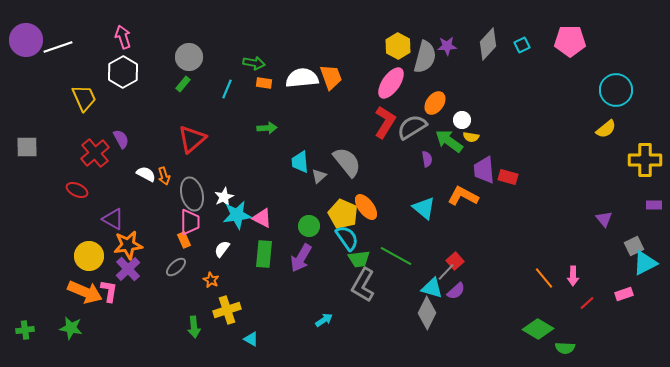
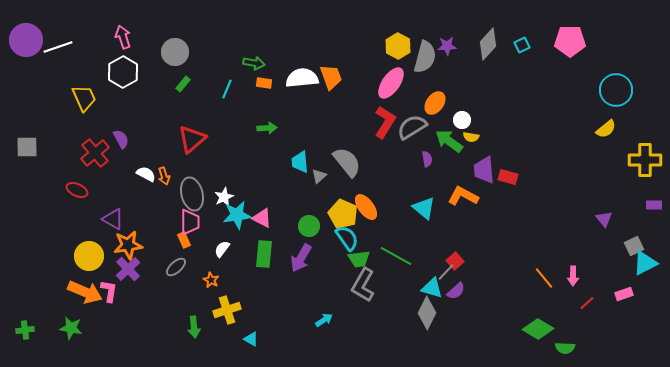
gray circle at (189, 57): moved 14 px left, 5 px up
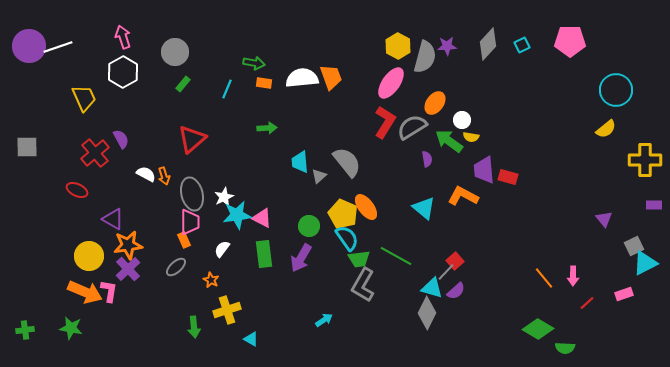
purple circle at (26, 40): moved 3 px right, 6 px down
green rectangle at (264, 254): rotated 12 degrees counterclockwise
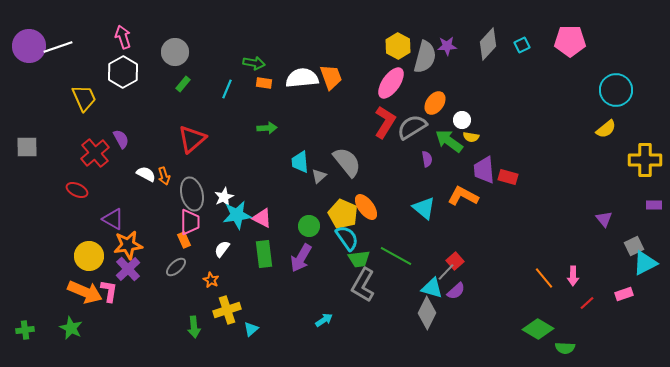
green star at (71, 328): rotated 15 degrees clockwise
cyan triangle at (251, 339): moved 10 px up; rotated 49 degrees clockwise
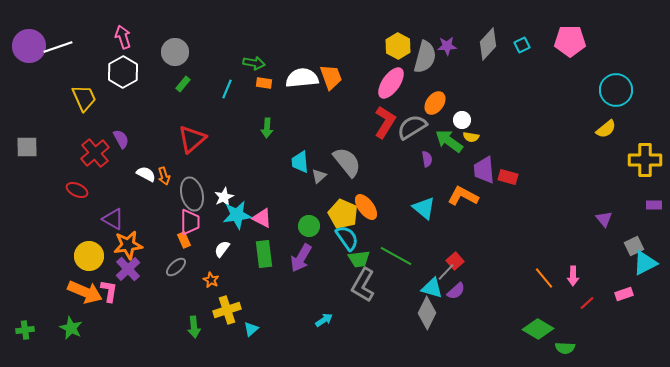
green arrow at (267, 128): rotated 96 degrees clockwise
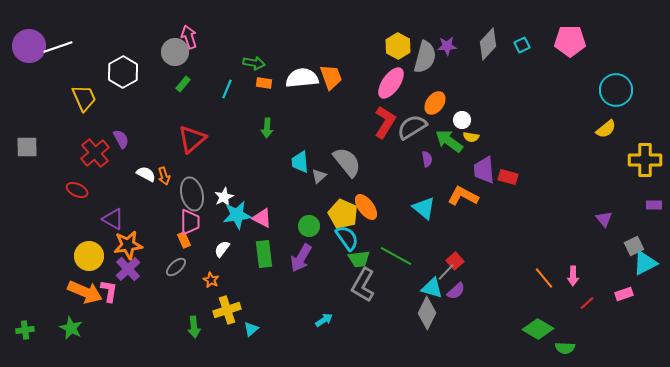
pink arrow at (123, 37): moved 66 px right
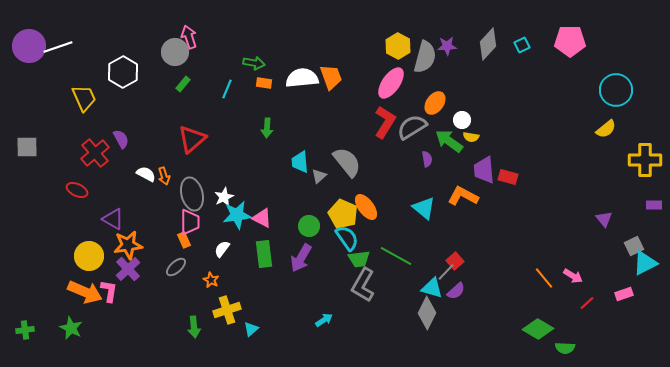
pink arrow at (573, 276): rotated 60 degrees counterclockwise
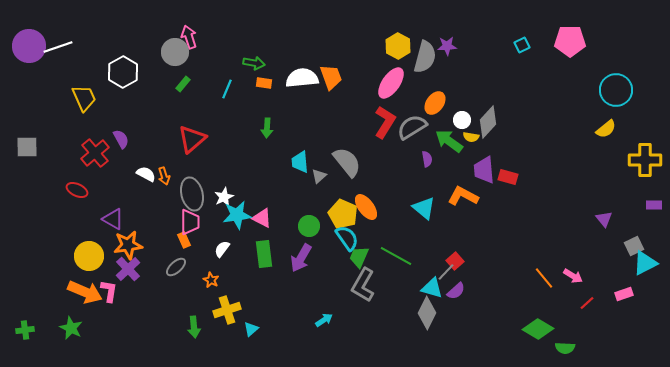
gray diamond at (488, 44): moved 78 px down
green trapezoid at (359, 259): moved 2 px up; rotated 120 degrees clockwise
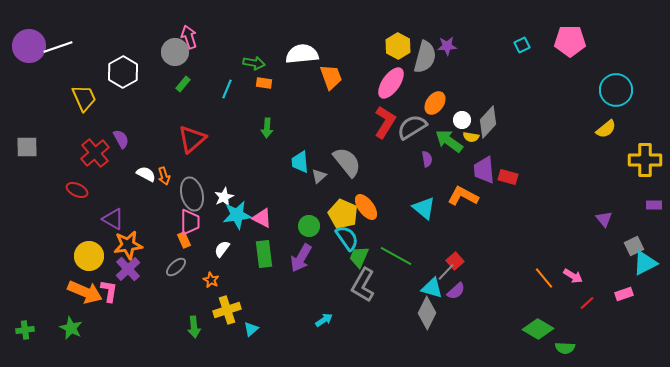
white semicircle at (302, 78): moved 24 px up
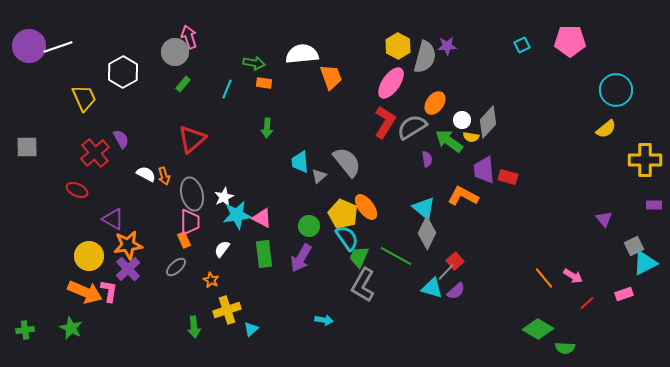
gray diamond at (427, 313): moved 80 px up
cyan arrow at (324, 320): rotated 42 degrees clockwise
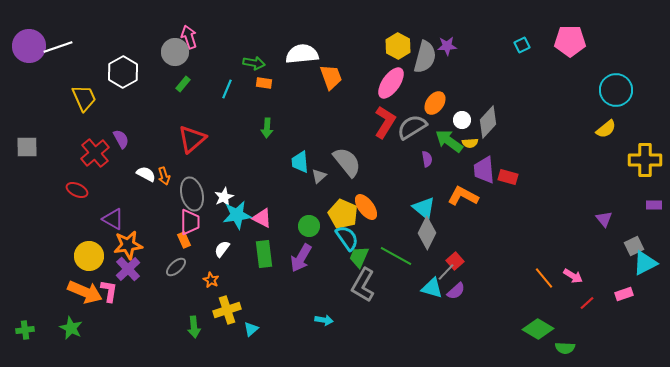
yellow semicircle at (471, 137): moved 1 px left, 6 px down; rotated 14 degrees counterclockwise
